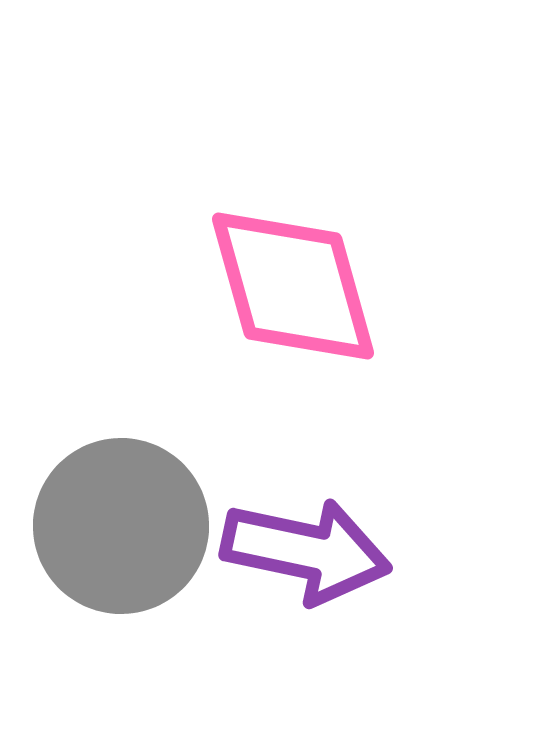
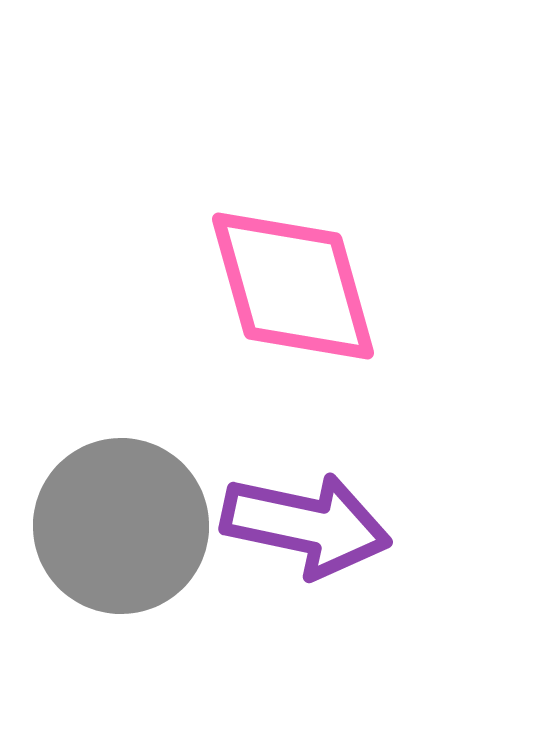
purple arrow: moved 26 px up
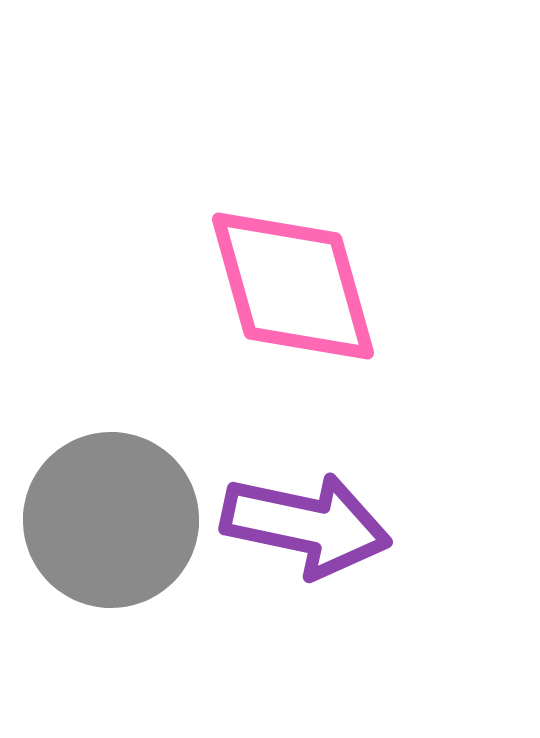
gray circle: moved 10 px left, 6 px up
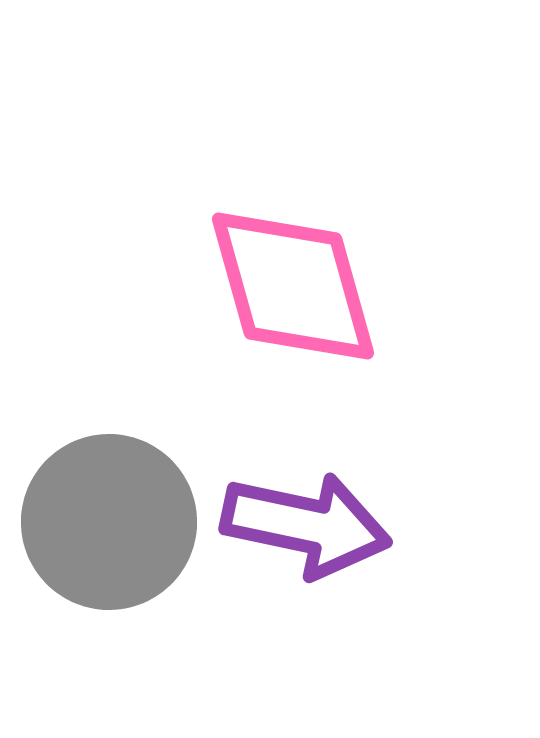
gray circle: moved 2 px left, 2 px down
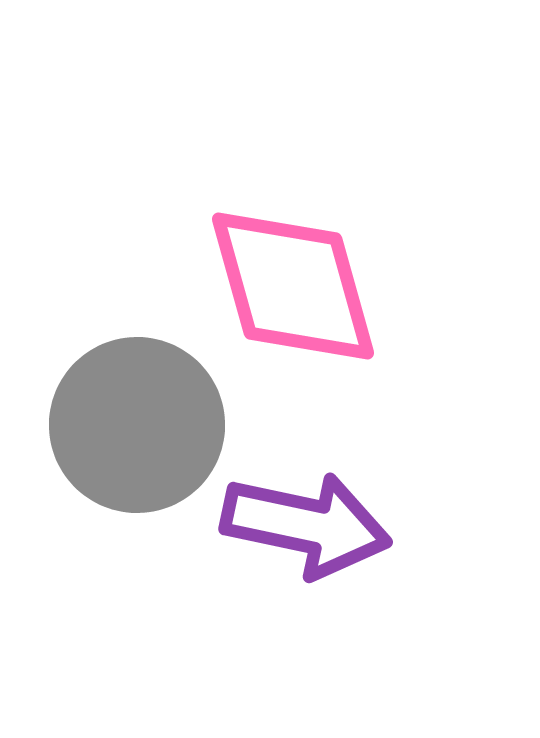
gray circle: moved 28 px right, 97 px up
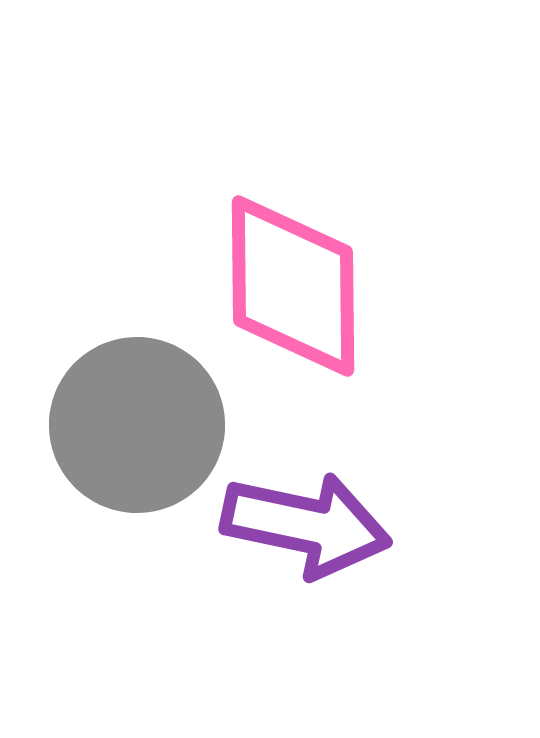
pink diamond: rotated 15 degrees clockwise
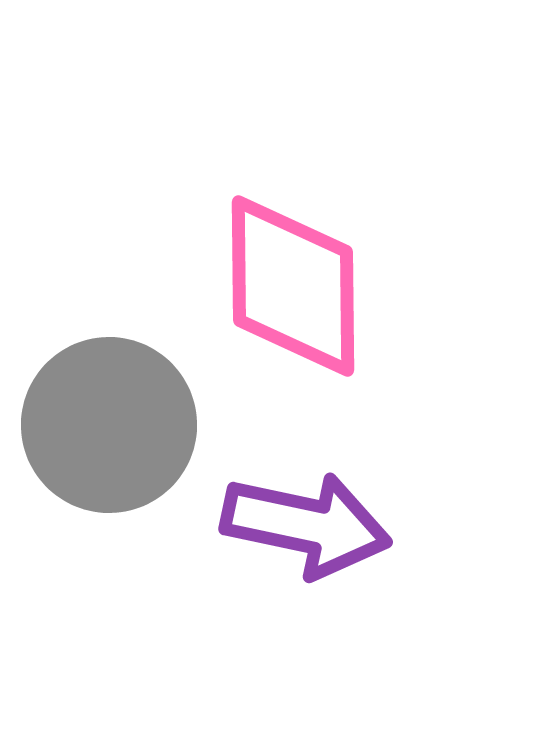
gray circle: moved 28 px left
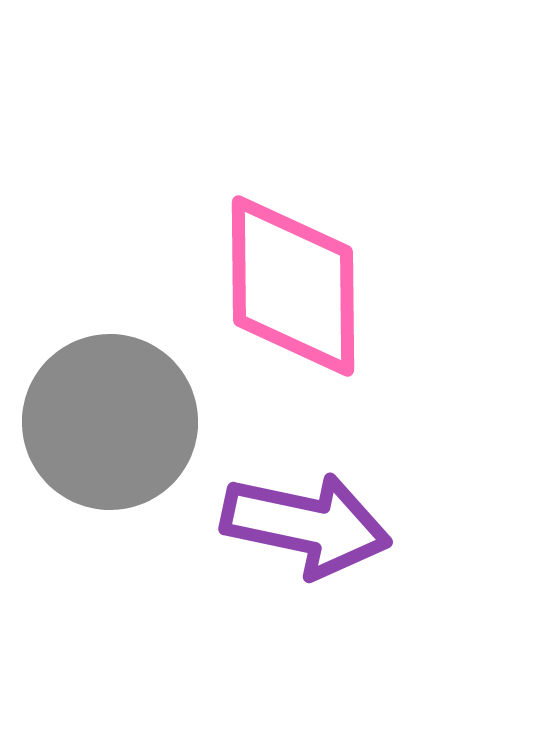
gray circle: moved 1 px right, 3 px up
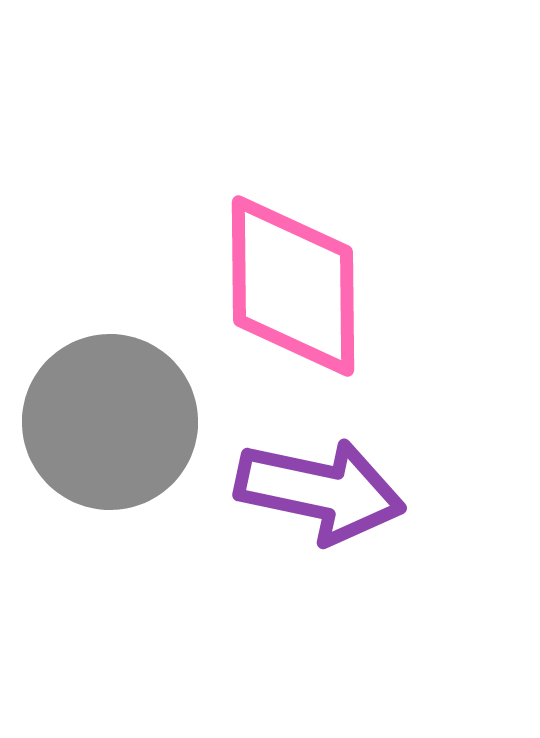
purple arrow: moved 14 px right, 34 px up
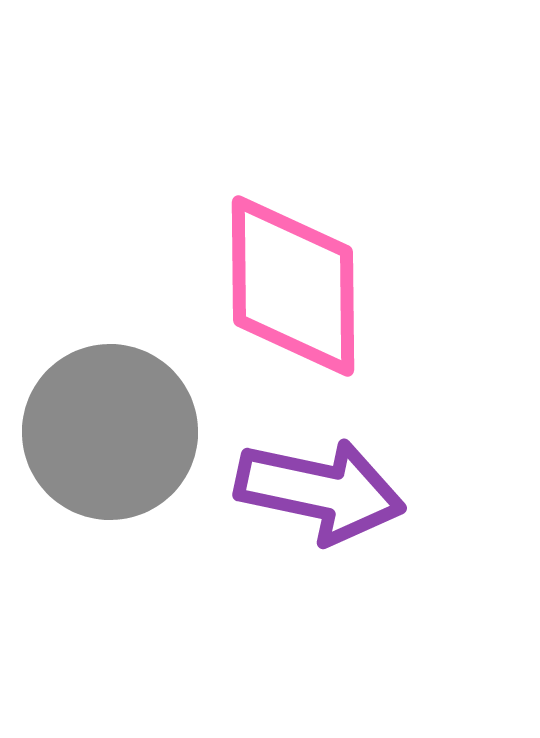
gray circle: moved 10 px down
